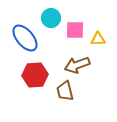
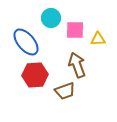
blue ellipse: moved 1 px right, 4 px down
brown arrow: rotated 90 degrees clockwise
brown trapezoid: rotated 95 degrees counterclockwise
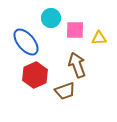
yellow triangle: moved 1 px right, 1 px up
red hexagon: rotated 20 degrees counterclockwise
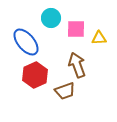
pink square: moved 1 px right, 1 px up
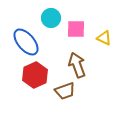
yellow triangle: moved 5 px right; rotated 28 degrees clockwise
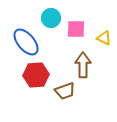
brown arrow: moved 6 px right; rotated 20 degrees clockwise
red hexagon: moved 1 px right; rotated 20 degrees clockwise
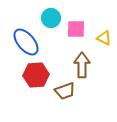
brown arrow: moved 1 px left
